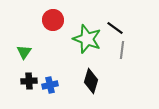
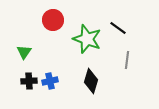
black line: moved 3 px right
gray line: moved 5 px right, 10 px down
blue cross: moved 4 px up
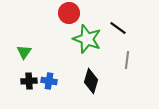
red circle: moved 16 px right, 7 px up
blue cross: moved 1 px left; rotated 21 degrees clockwise
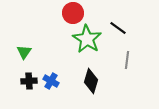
red circle: moved 4 px right
green star: rotated 12 degrees clockwise
blue cross: moved 2 px right; rotated 21 degrees clockwise
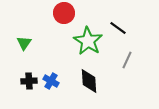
red circle: moved 9 px left
green star: moved 1 px right, 2 px down
green triangle: moved 9 px up
gray line: rotated 18 degrees clockwise
black diamond: moved 2 px left; rotated 20 degrees counterclockwise
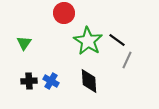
black line: moved 1 px left, 12 px down
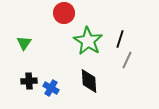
black line: moved 3 px right, 1 px up; rotated 72 degrees clockwise
blue cross: moved 7 px down
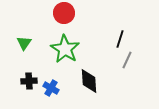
green star: moved 23 px left, 8 px down
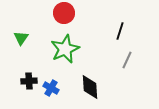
black line: moved 8 px up
green triangle: moved 3 px left, 5 px up
green star: rotated 16 degrees clockwise
black diamond: moved 1 px right, 6 px down
